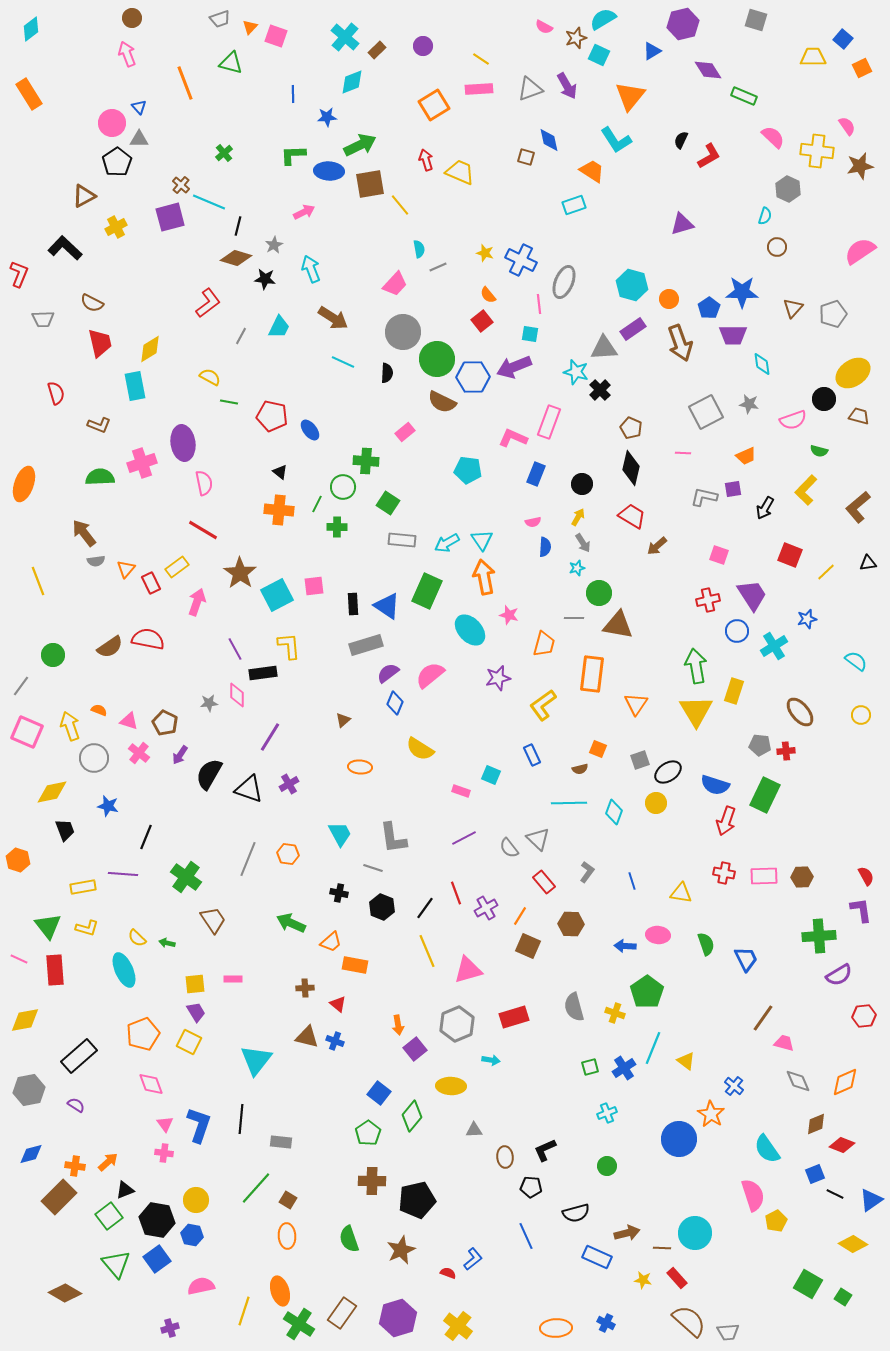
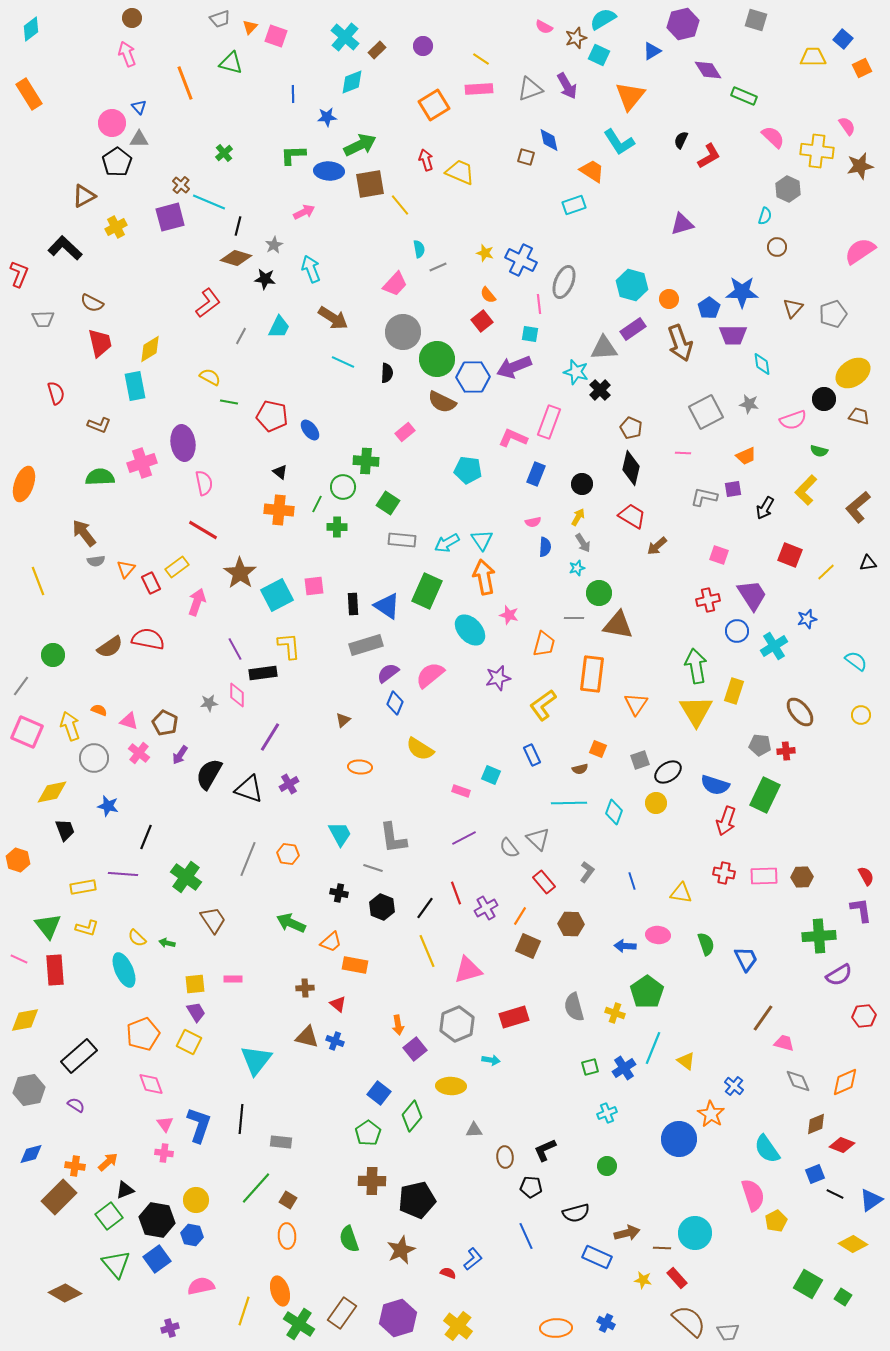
cyan L-shape at (616, 140): moved 3 px right, 2 px down
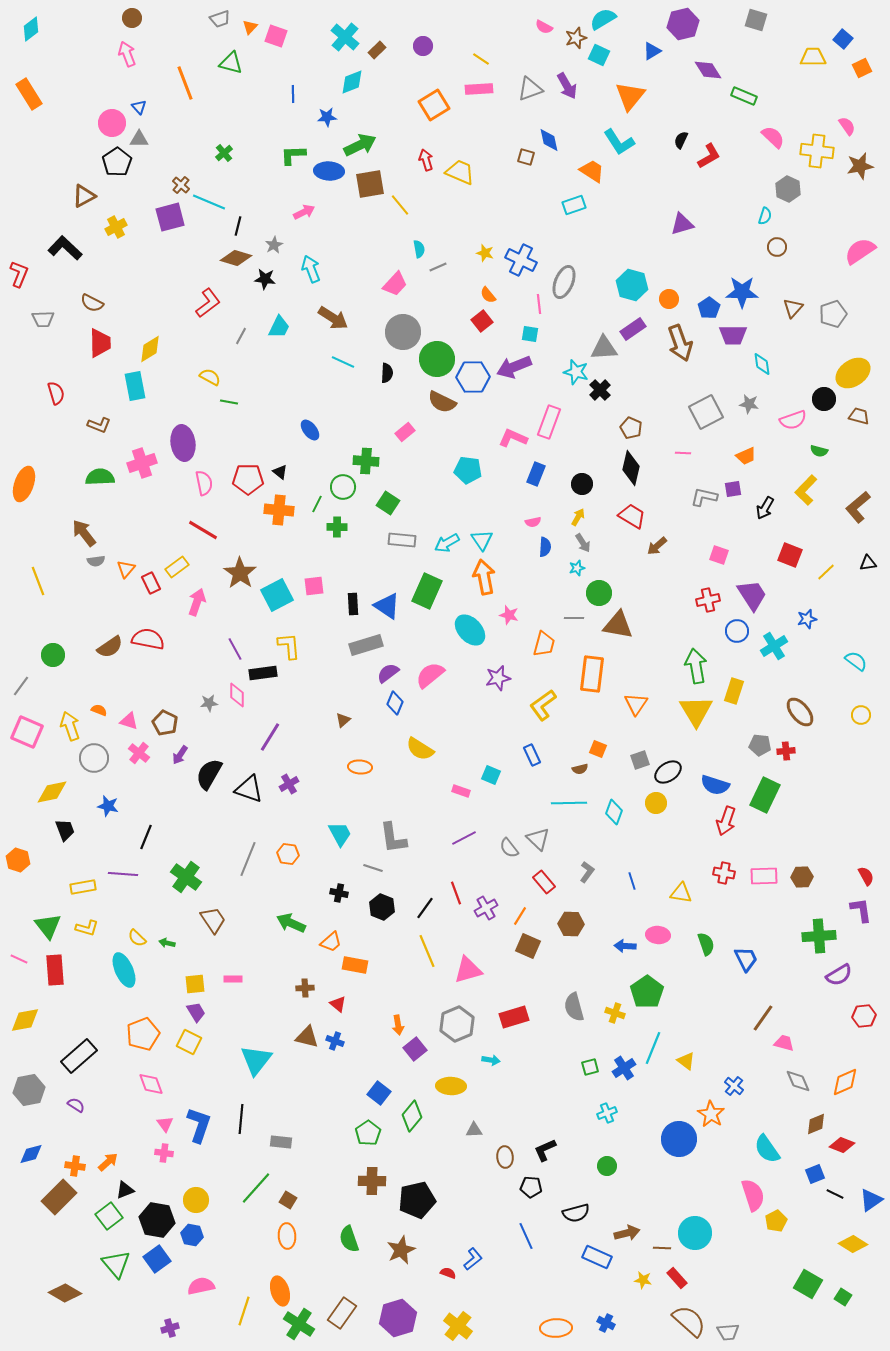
red trapezoid at (100, 343): rotated 12 degrees clockwise
red pentagon at (272, 416): moved 24 px left, 63 px down; rotated 12 degrees counterclockwise
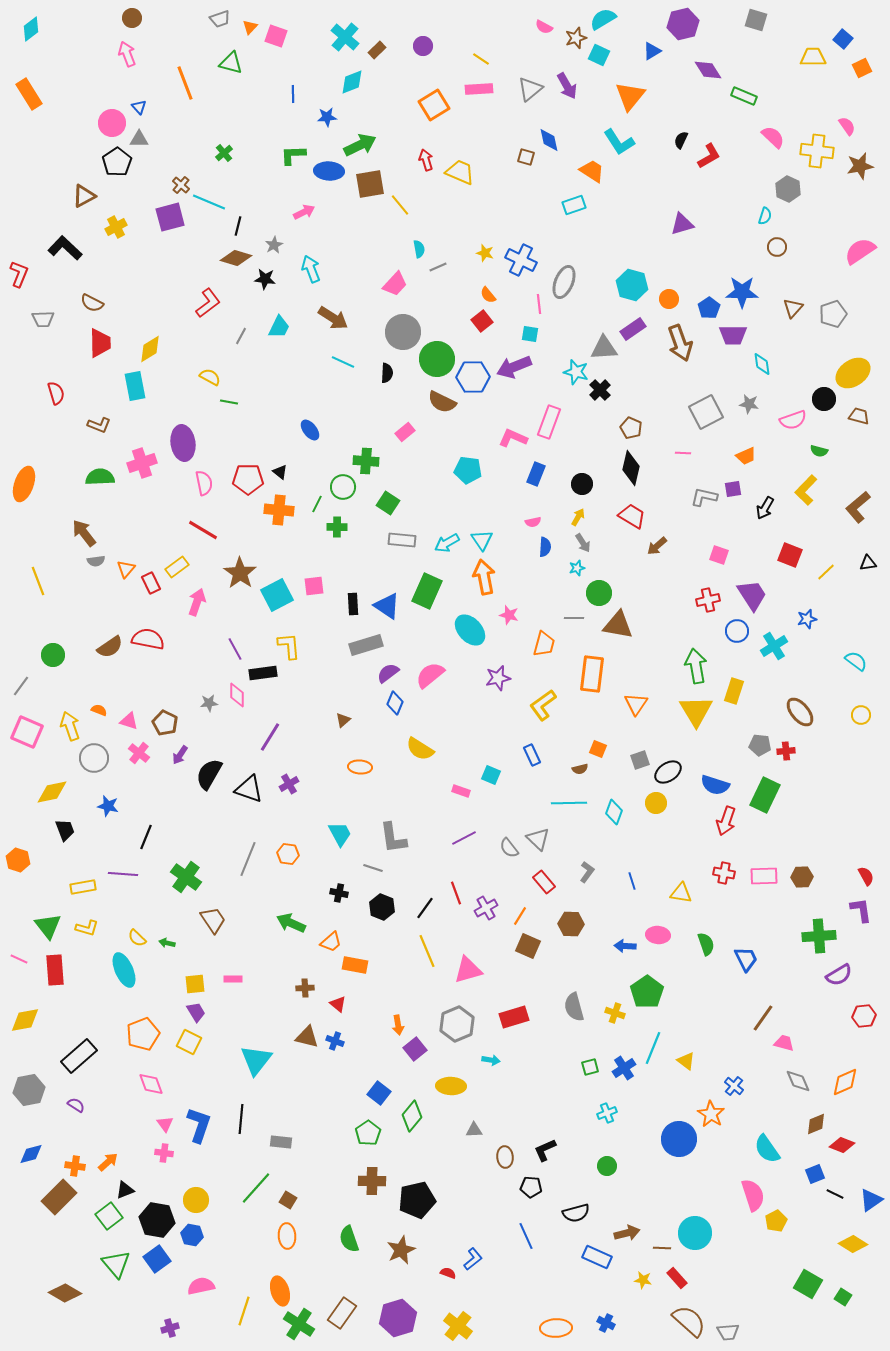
gray triangle at (530, 89): rotated 20 degrees counterclockwise
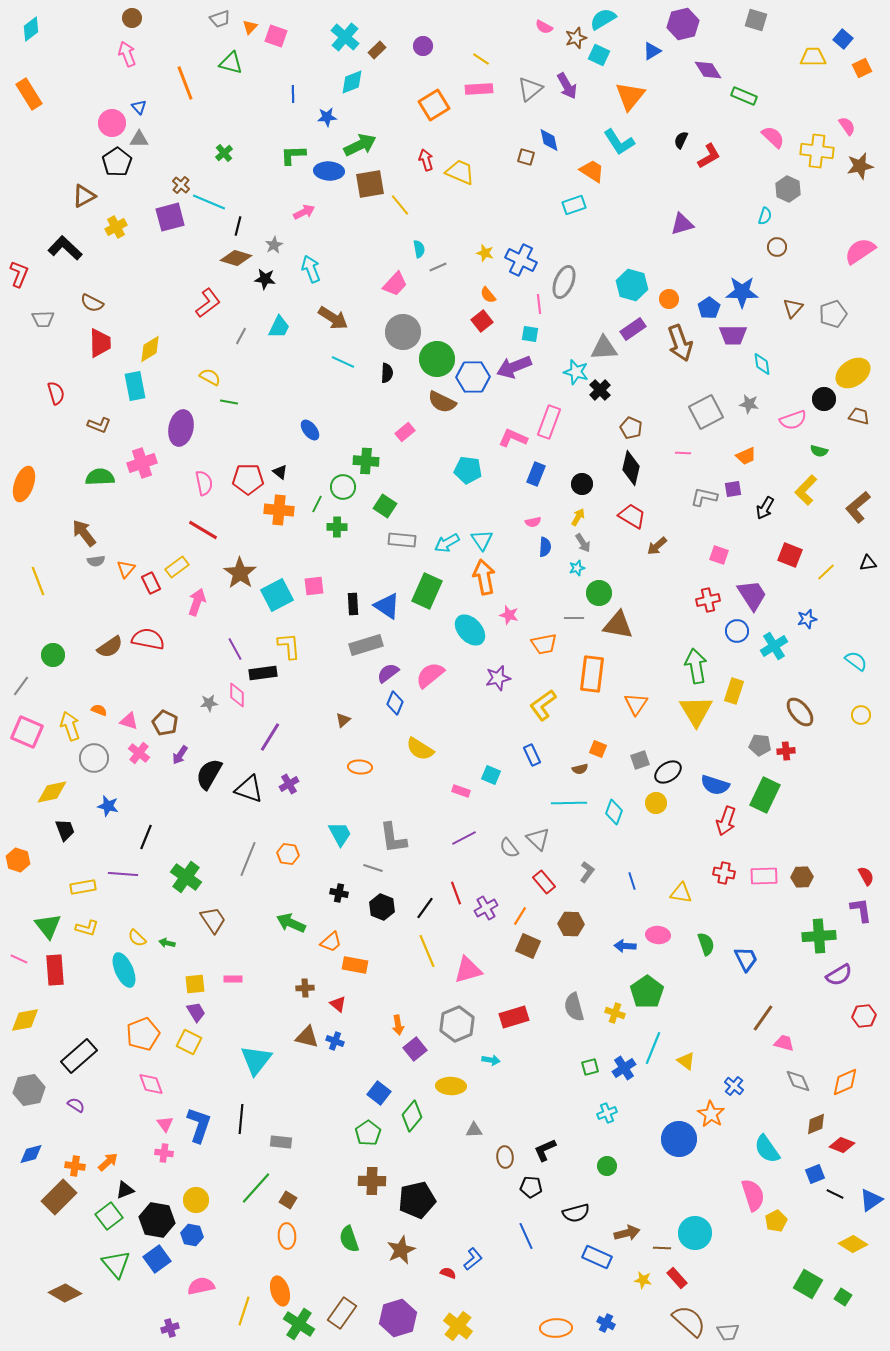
purple ellipse at (183, 443): moved 2 px left, 15 px up; rotated 20 degrees clockwise
green square at (388, 503): moved 3 px left, 3 px down
orange trapezoid at (544, 644): rotated 64 degrees clockwise
